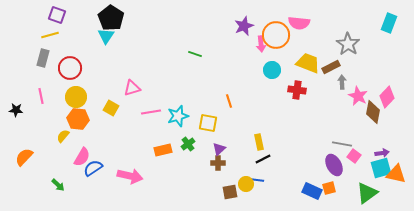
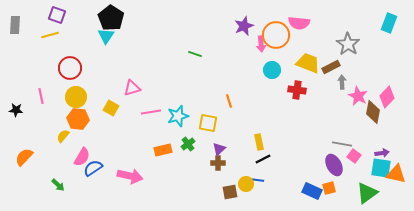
gray rectangle at (43, 58): moved 28 px left, 33 px up; rotated 12 degrees counterclockwise
cyan square at (381, 168): rotated 25 degrees clockwise
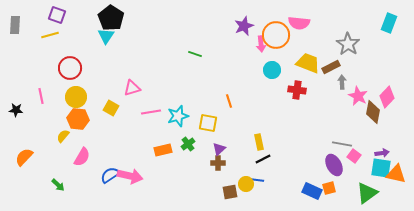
blue semicircle at (93, 168): moved 17 px right, 7 px down
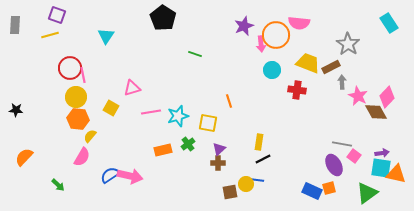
black pentagon at (111, 18): moved 52 px right
cyan rectangle at (389, 23): rotated 54 degrees counterclockwise
pink line at (41, 96): moved 42 px right, 21 px up
brown diamond at (373, 112): moved 3 px right; rotated 40 degrees counterclockwise
yellow semicircle at (63, 136): moved 27 px right
yellow rectangle at (259, 142): rotated 21 degrees clockwise
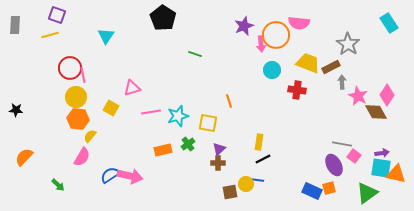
pink diamond at (387, 97): moved 2 px up; rotated 10 degrees counterclockwise
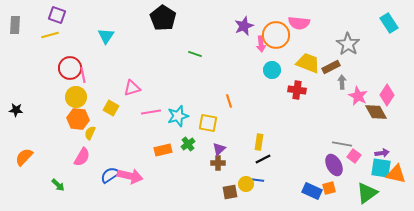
yellow semicircle at (90, 136): moved 3 px up; rotated 16 degrees counterclockwise
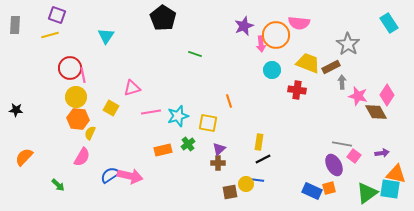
pink star at (358, 96): rotated 12 degrees counterclockwise
cyan square at (381, 168): moved 9 px right, 21 px down
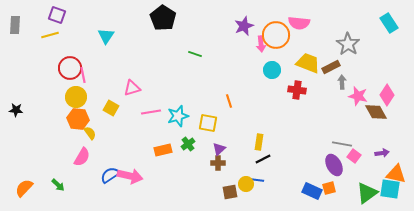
yellow semicircle at (90, 133): rotated 120 degrees clockwise
orange semicircle at (24, 157): moved 31 px down
